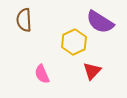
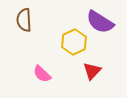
pink semicircle: rotated 24 degrees counterclockwise
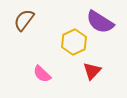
brown semicircle: rotated 40 degrees clockwise
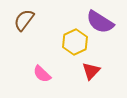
yellow hexagon: moved 1 px right
red triangle: moved 1 px left
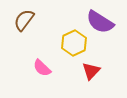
yellow hexagon: moved 1 px left, 1 px down
pink semicircle: moved 6 px up
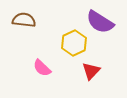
brown semicircle: rotated 60 degrees clockwise
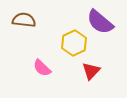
purple semicircle: rotated 8 degrees clockwise
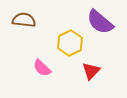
yellow hexagon: moved 4 px left
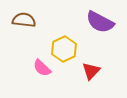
purple semicircle: rotated 12 degrees counterclockwise
yellow hexagon: moved 6 px left, 6 px down
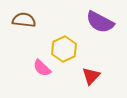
red triangle: moved 5 px down
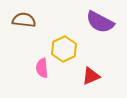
pink semicircle: rotated 42 degrees clockwise
red triangle: rotated 24 degrees clockwise
